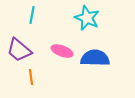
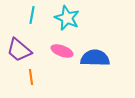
cyan star: moved 20 px left
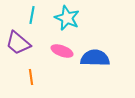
purple trapezoid: moved 1 px left, 7 px up
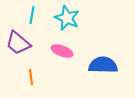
blue semicircle: moved 8 px right, 7 px down
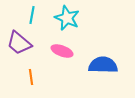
purple trapezoid: moved 1 px right
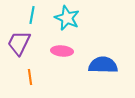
purple trapezoid: rotated 76 degrees clockwise
pink ellipse: rotated 15 degrees counterclockwise
orange line: moved 1 px left
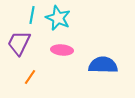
cyan star: moved 9 px left
pink ellipse: moved 1 px up
orange line: rotated 42 degrees clockwise
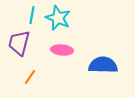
purple trapezoid: rotated 12 degrees counterclockwise
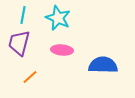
cyan line: moved 9 px left
orange line: rotated 14 degrees clockwise
